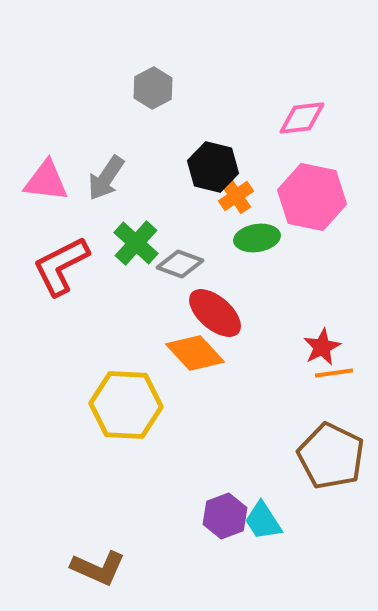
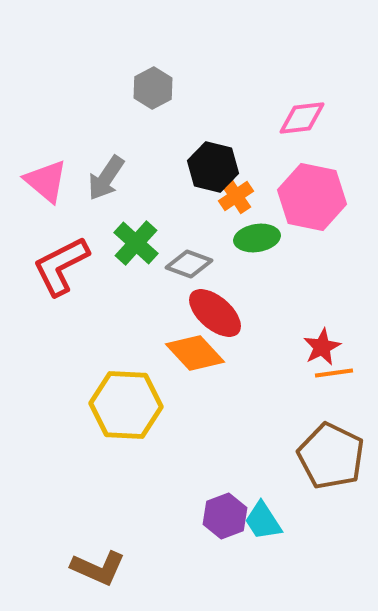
pink triangle: rotated 33 degrees clockwise
gray diamond: moved 9 px right
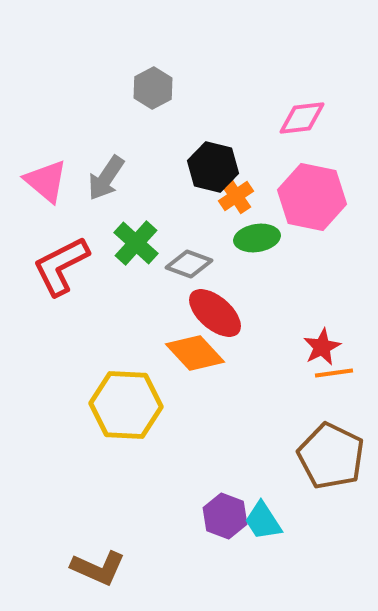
purple hexagon: rotated 18 degrees counterclockwise
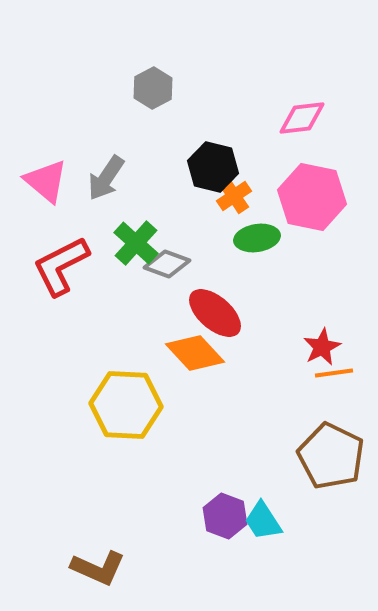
orange cross: moved 2 px left
gray diamond: moved 22 px left
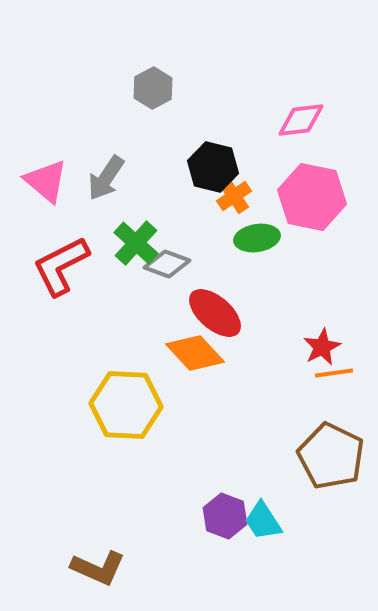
pink diamond: moved 1 px left, 2 px down
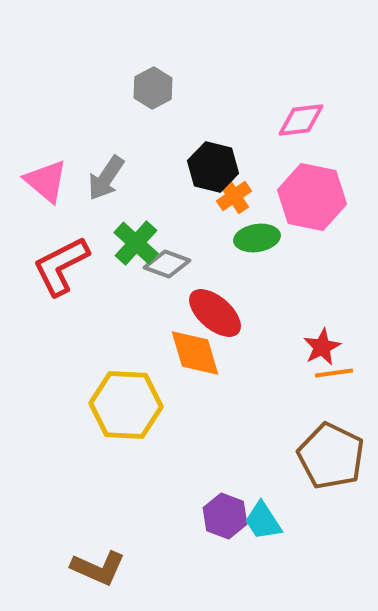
orange diamond: rotated 26 degrees clockwise
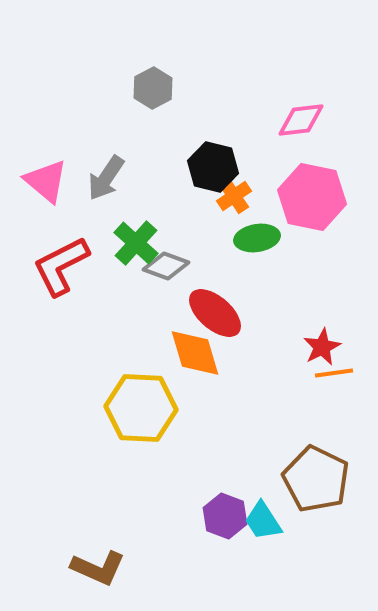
gray diamond: moved 1 px left, 2 px down
yellow hexagon: moved 15 px right, 3 px down
brown pentagon: moved 15 px left, 23 px down
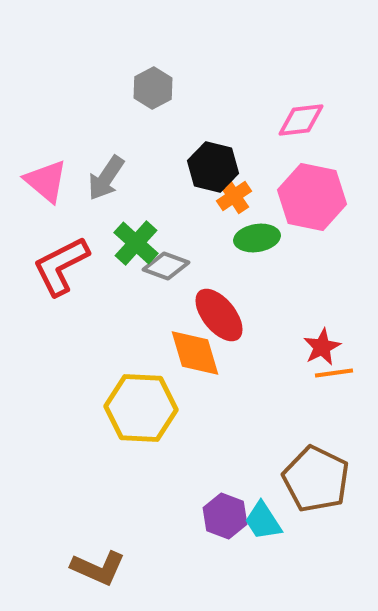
red ellipse: moved 4 px right, 2 px down; rotated 10 degrees clockwise
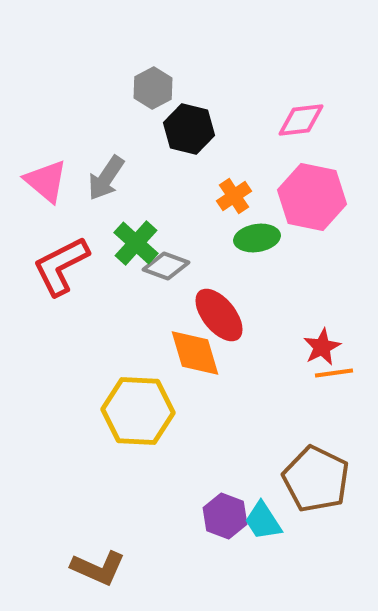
black hexagon: moved 24 px left, 38 px up
yellow hexagon: moved 3 px left, 3 px down
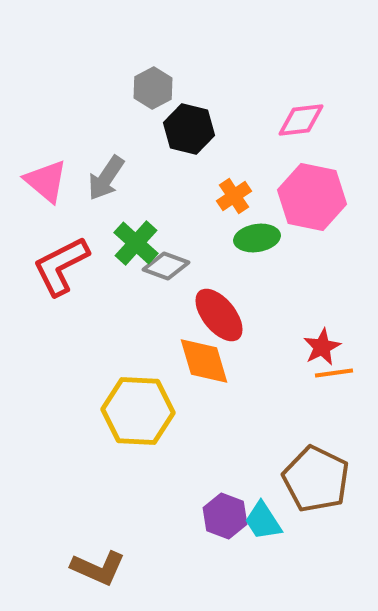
orange diamond: moved 9 px right, 8 px down
